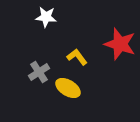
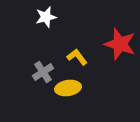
white star: rotated 20 degrees counterclockwise
gray cross: moved 4 px right
yellow ellipse: rotated 40 degrees counterclockwise
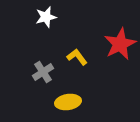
red star: rotated 28 degrees clockwise
yellow ellipse: moved 14 px down
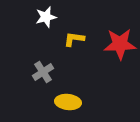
red star: rotated 24 degrees clockwise
yellow L-shape: moved 3 px left, 18 px up; rotated 45 degrees counterclockwise
yellow ellipse: rotated 15 degrees clockwise
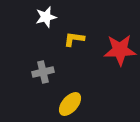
red star: moved 6 px down
gray cross: rotated 20 degrees clockwise
yellow ellipse: moved 2 px right, 2 px down; rotated 55 degrees counterclockwise
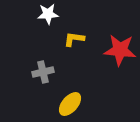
white star: moved 2 px right, 3 px up; rotated 10 degrees clockwise
red star: rotated 8 degrees clockwise
